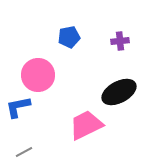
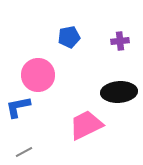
black ellipse: rotated 24 degrees clockwise
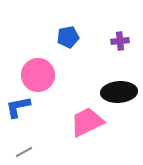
blue pentagon: moved 1 px left
pink trapezoid: moved 1 px right, 3 px up
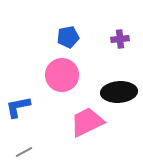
purple cross: moved 2 px up
pink circle: moved 24 px right
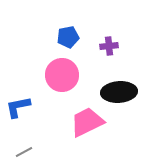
purple cross: moved 11 px left, 7 px down
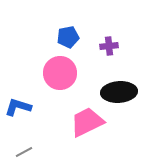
pink circle: moved 2 px left, 2 px up
blue L-shape: rotated 28 degrees clockwise
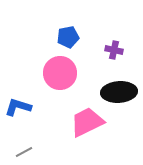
purple cross: moved 5 px right, 4 px down; rotated 18 degrees clockwise
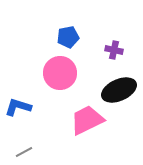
black ellipse: moved 2 px up; rotated 20 degrees counterclockwise
pink trapezoid: moved 2 px up
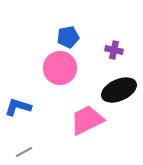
pink circle: moved 5 px up
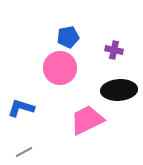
black ellipse: rotated 20 degrees clockwise
blue L-shape: moved 3 px right, 1 px down
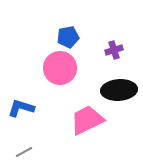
purple cross: rotated 30 degrees counterclockwise
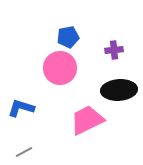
purple cross: rotated 12 degrees clockwise
